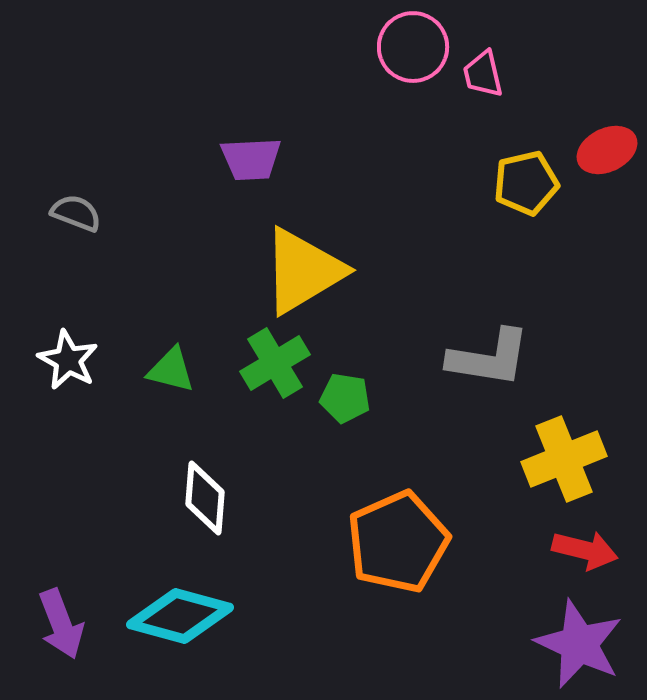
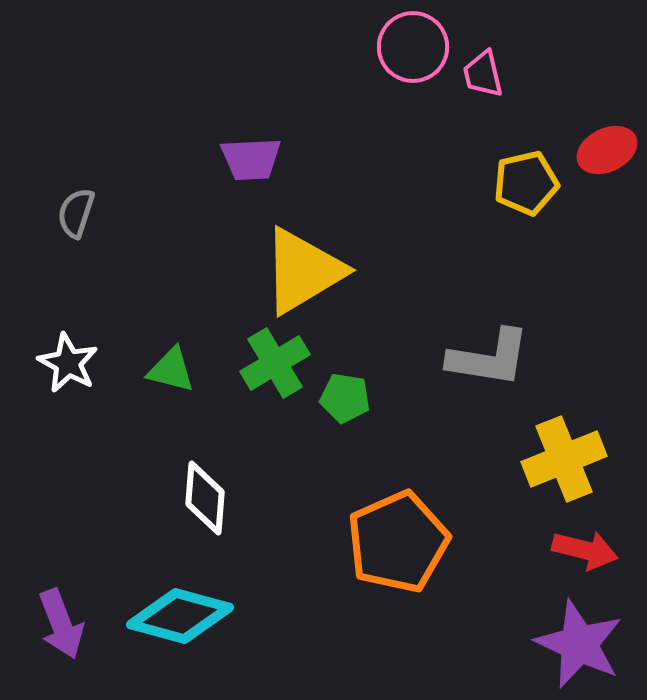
gray semicircle: rotated 93 degrees counterclockwise
white star: moved 3 px down
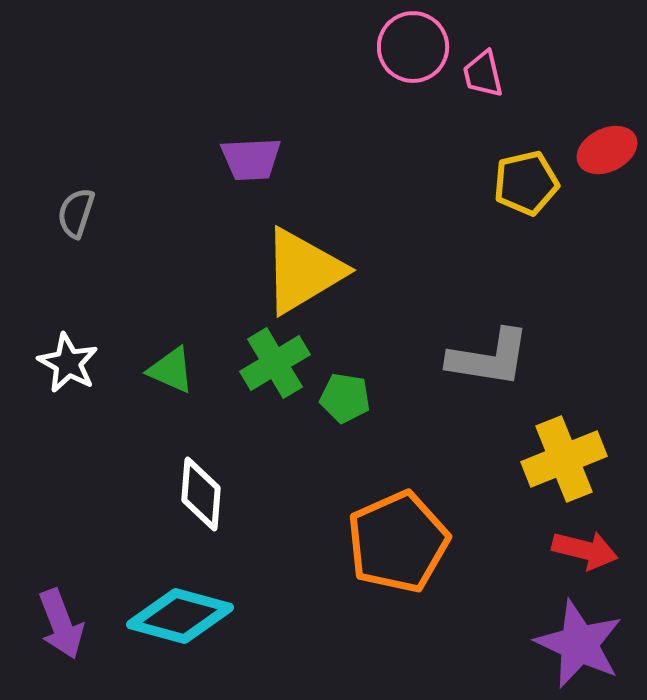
green triangle: rotated 10 degrees clockwise
white diamond: moved 4 px left, 4 px up
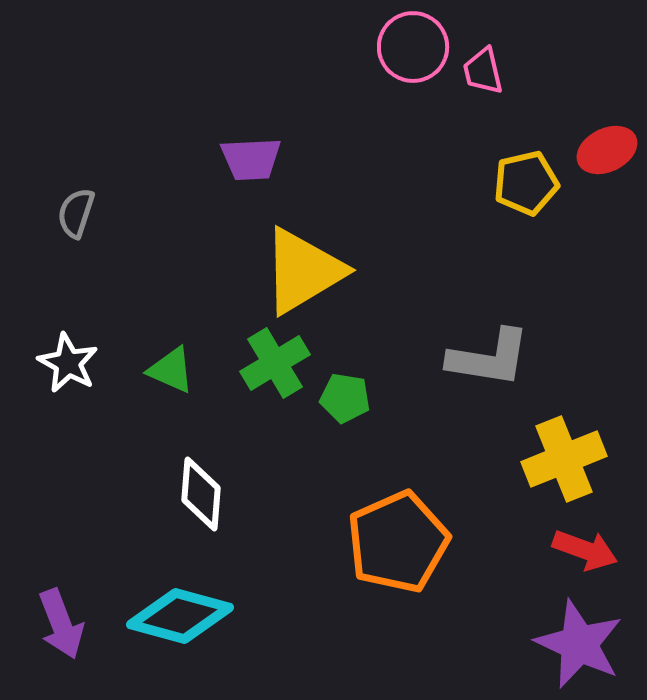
pink trapezoid: moved 3 px up
red arrow: rotated 6 degrees clockwise
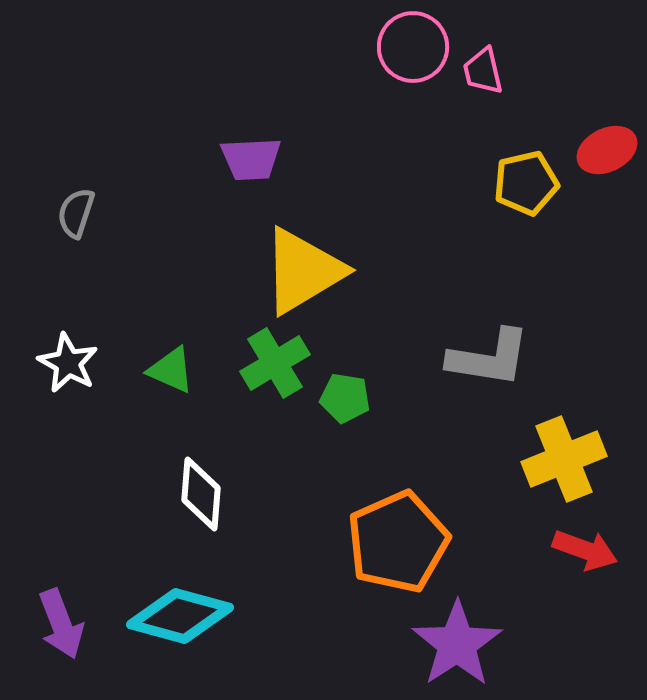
purple star: moved 122 px left; rotated 14 degrees clockwise
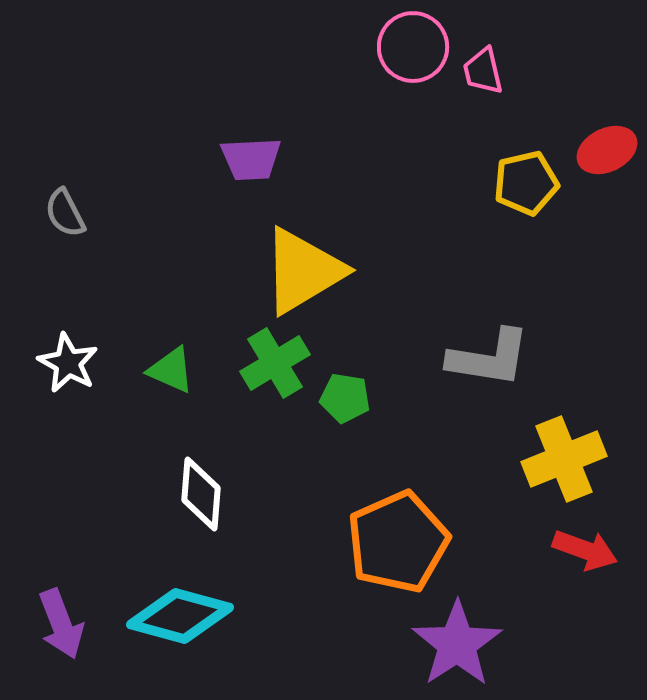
gray semicircle: moved 11 px left; rotated 45 degrees counterclockwise
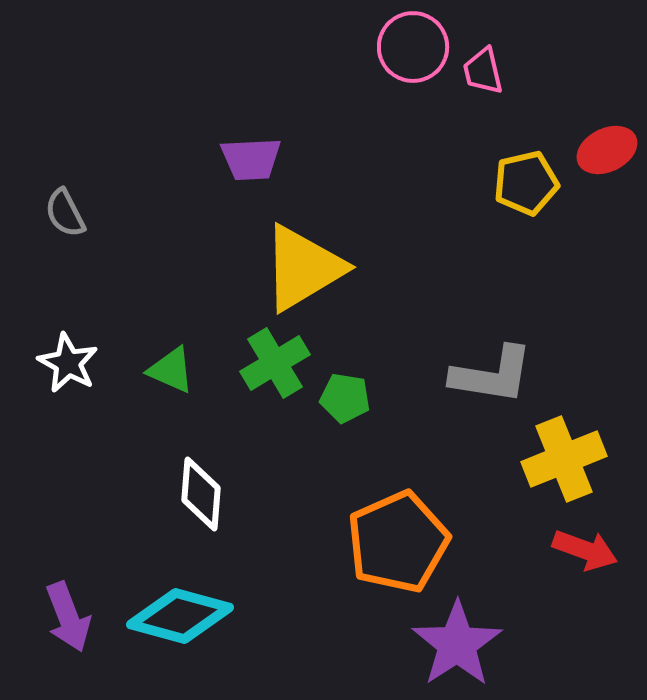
yellow triangle: moved 3 px up
gray L-shape: moved 3 px right, 17 px down
purple arrow: moved 7 px right, 7 px up
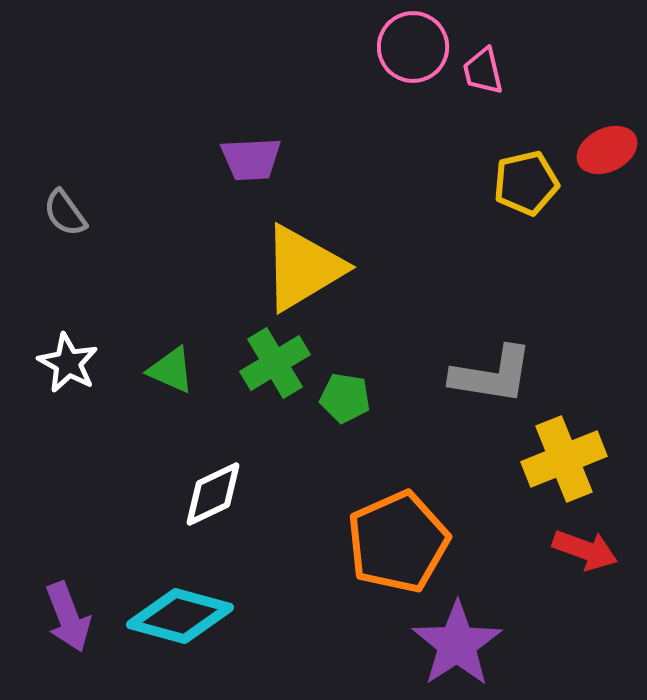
gray semicircle: rotated 9 degrees counterclockwise
white diamond: moved 12 px right; rotated 60 degrees clockwise
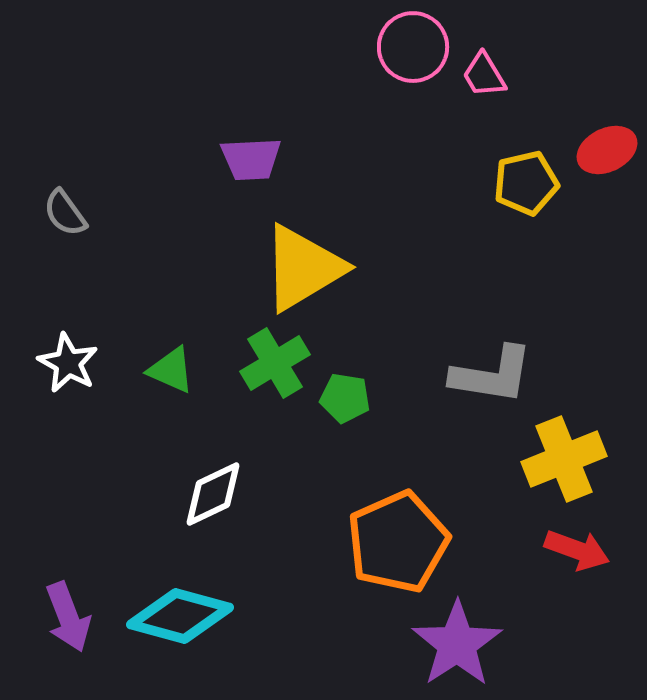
pink trapezoid: moved 1 px right, 4 px down; rotated 18 degrees counterclockwise
red arrow: moved 8 px left
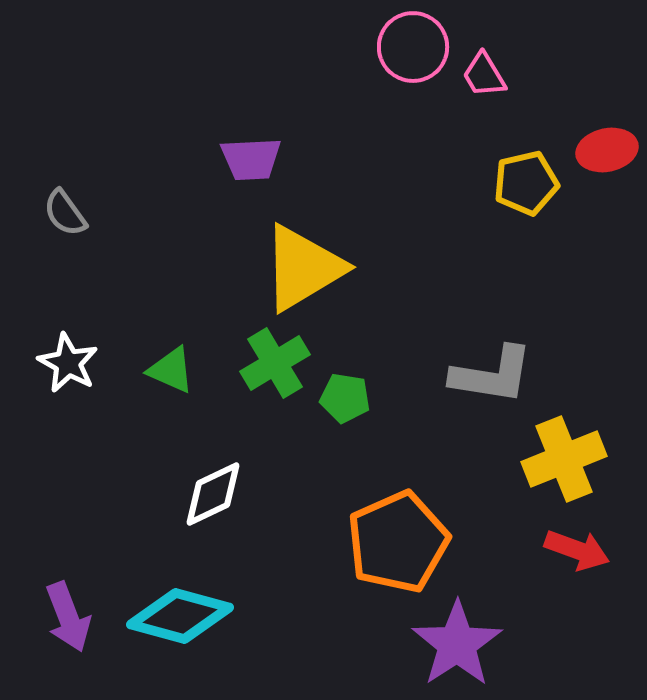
red ellipse: rotated 14 degrees clockwise
